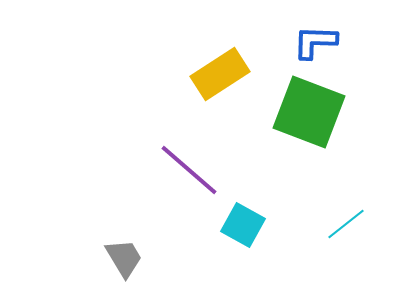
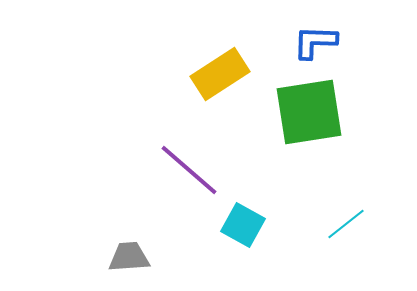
green square: rotated 30 degrees counterclockwise
gray trapezoid: moved 5 px right, 1 px up; rotated 63 degrees counterclockwise
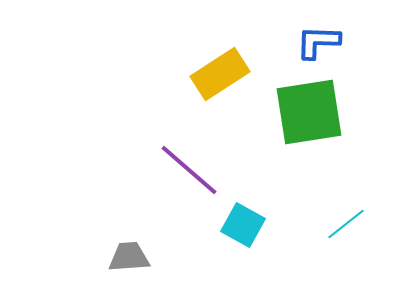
blue L-shape: moved 3 px right
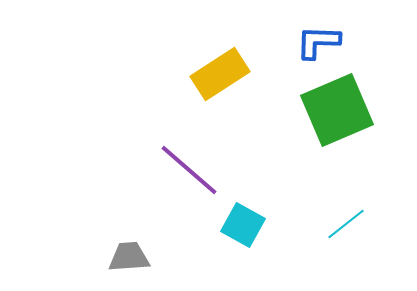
green square: moved 28 px right, 2 px up; rotated 14 degrees counterclockwise
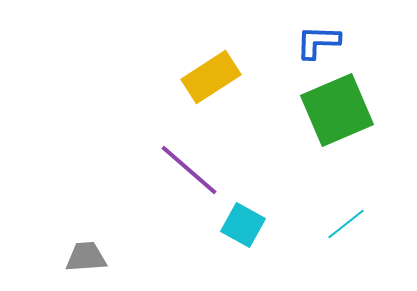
yellow rectangle: moved 9 px left, 3 px down
gray trapezoid: moved 43 px left
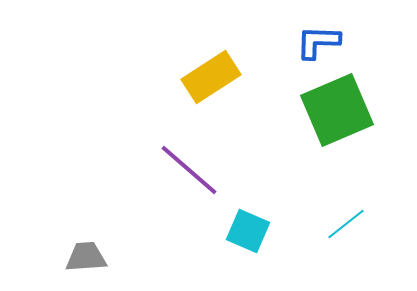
cyan square: moved 5 px right, 6 px down; rotated 6 degrees counterclockwise
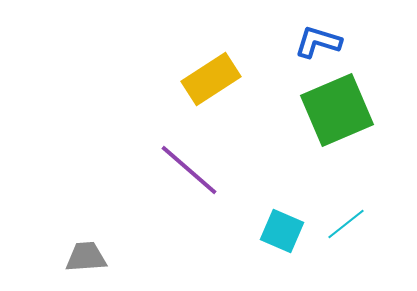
blue L-shape: rotated 15 degrees clockwise
yellow rectangle: moved 2 px down
cyan square: moved 34 px right
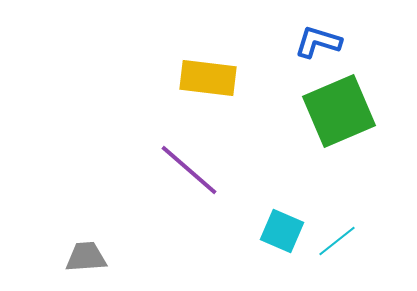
yellow rectangle: moved 3 px left, 1 px up; rotated 40 degrees clockwise
green square: moved 2 px right, 1 px down
cyan line: moved 9 px left, 17 px down
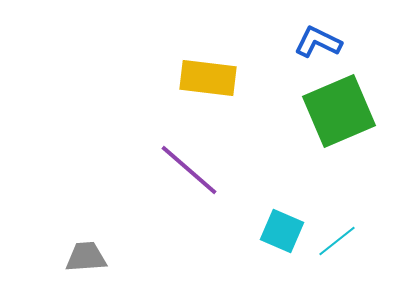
blue L-shape: rotated 9 degrees clockwise
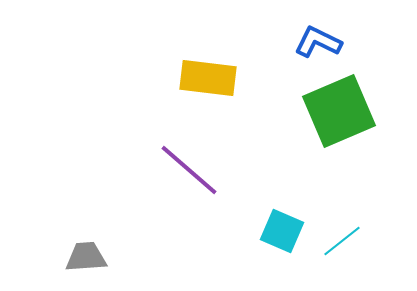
cyan line: moved 5 px right
